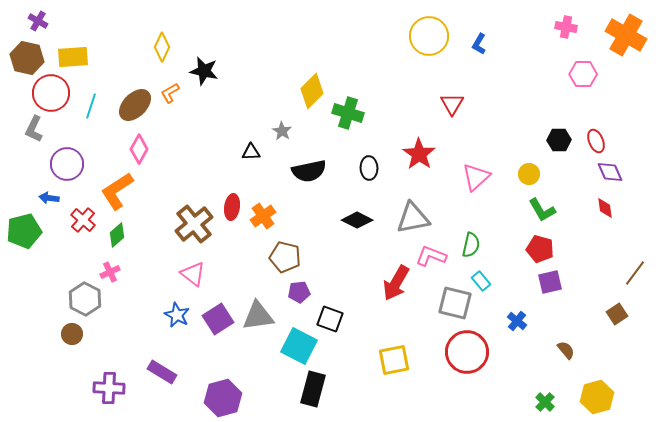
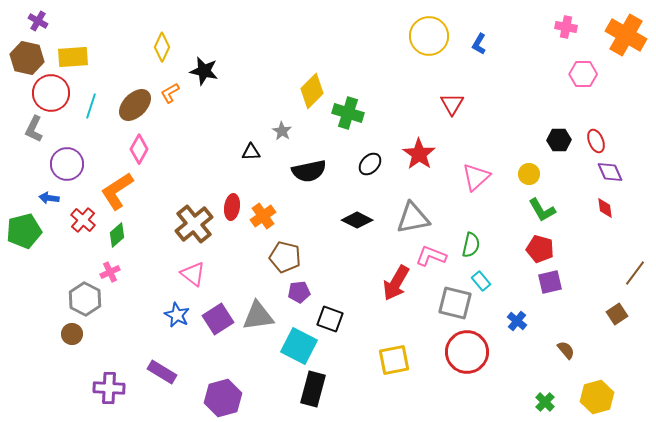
black ellipse at (369, 168): moved 1 px right, 4 px up; rotated 45 degrees clockwise
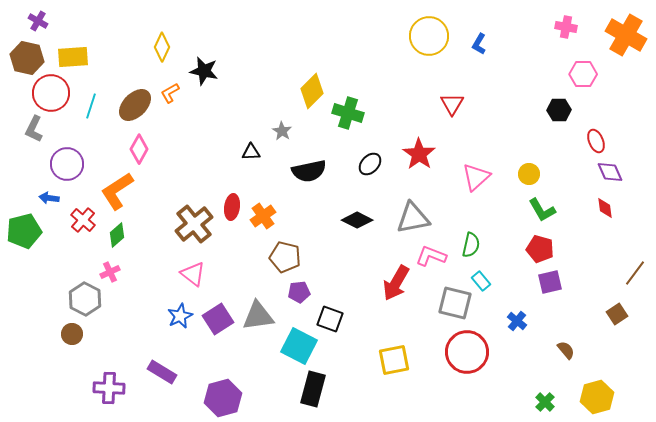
black hexagon at (559, 140): moved 30 px up
blue star at (177, 315): moved 3 px right, 1 px down; rotated 20 degrees clockwise
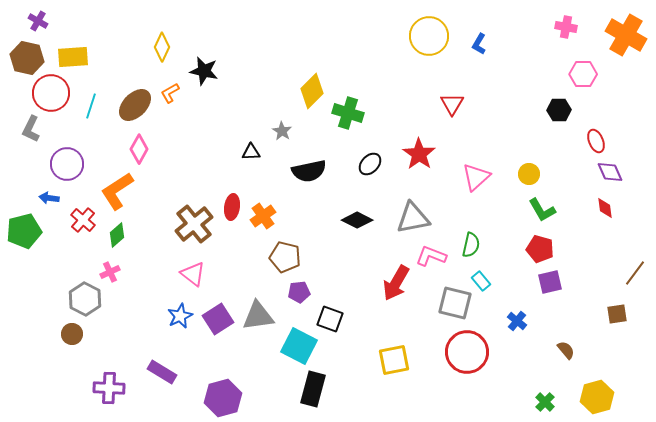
gray L-shape at (34, 129): moved 3 px left
brown square at (617, 314): rotated 25 degrees clockwise
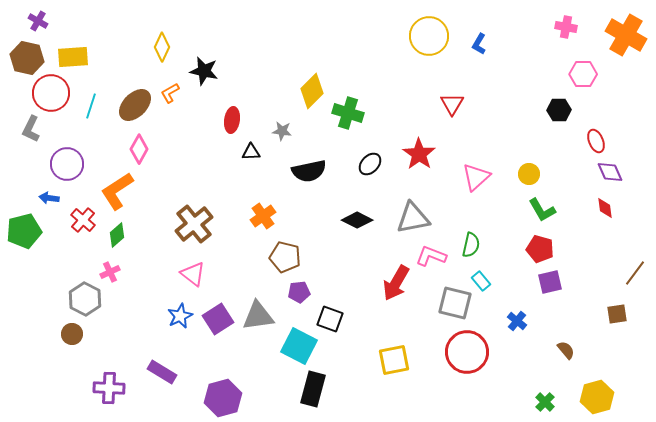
gray star at (282, 131): rotated 24 degrees counterclockwise
red ellipse at (232, 207): moved 87 px up
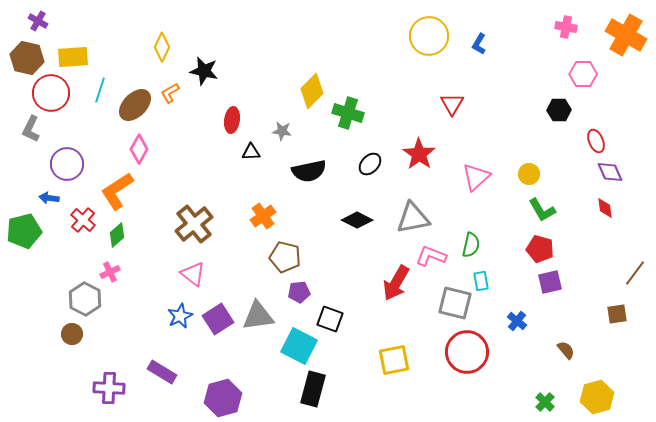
cyan line at (91, 106): moved 9 px right, 16 px up
cyan rectangle at (481, 281): rotated 30 degrees clockwise
